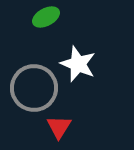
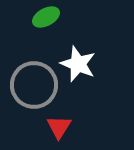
gray circle: moved 3 px up
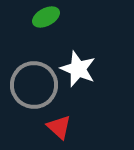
white star: moved 5 px down
red triangle: rotated 20 degrees counterclockwise
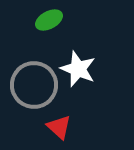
green ellipse: moved 3 px right, 3 px down
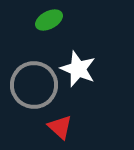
red triangle: moved 1 px right
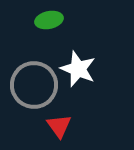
green ellipse: rotated 16 degrees clockwise
red triangle: moved 1 px left, 1 px up; rotated 12 degrees clockwise
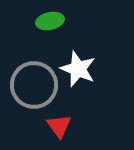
green ellipse: moved 1 px right, 1 px down
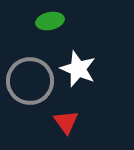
gray circle: moved 4 px left, 4 px up
red triangle: moved 7 px right, 4 px up
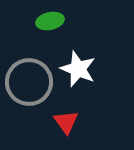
gray circle: moved 1 px left, 1 px down
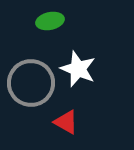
gray circle: moved 2 px right, 1 px down
red triangle: rotated 24 degrees counterclockwise
